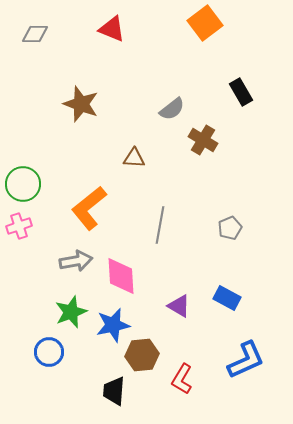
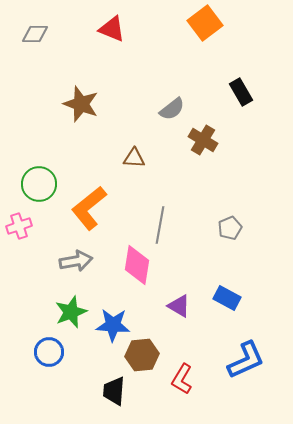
green circle: moved 16 px right
pink diamond: moved 16 px right, 11 px up; rotated 12 degrees clockwise
blue star: rotated 16 degrees clockwise
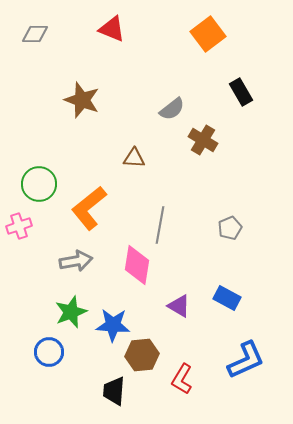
orange square: moved 3 px right, 11 px down
brown star: moved 1 px right, 4 px up
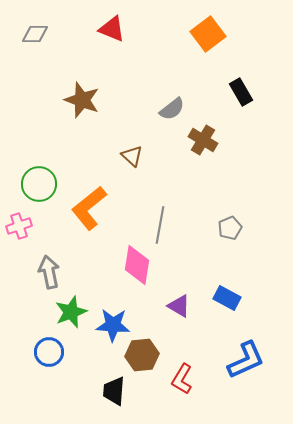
brown triangle: moved 2 px left, 2 px up; rotated 40 degrees clockwise
gray arrow: moved 27 px left, 11 px down; rotated 92 degrees counterclockwise
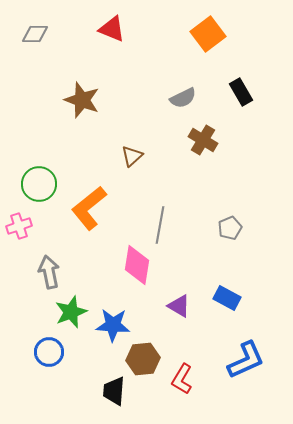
gray semicircle: moved 11 px right, 11 px up; rotated 12 degrees clockwise
brown triangle: rotated 35 degrees clockwise
brown hexagon: moved 1 px right, 4 px down
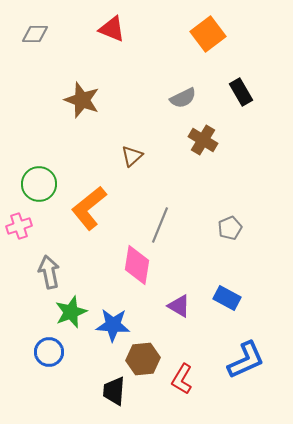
gray line: rotated 12 degrees clockwise
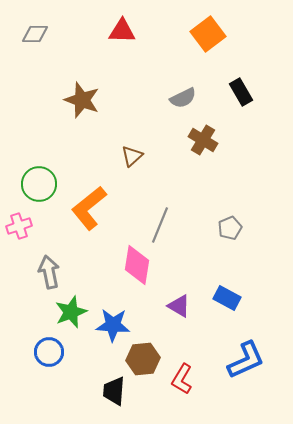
red triangle: moved 10 px right, 2 px down; rotated 20 degrees counterclockwise
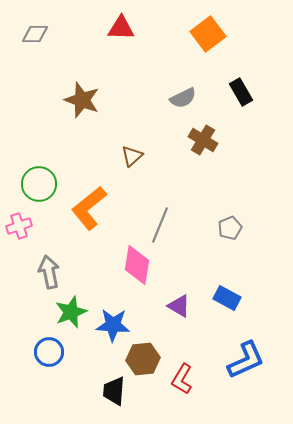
red triangle: moved 1 px left, 3 px up
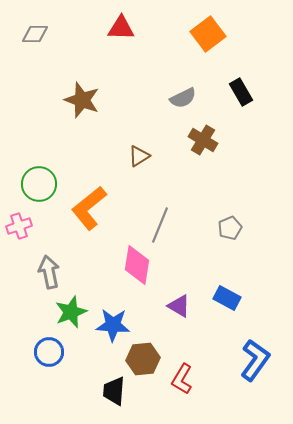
brown triangle: moved 7 px right; rotated 10 degrees clockwise
blue L-shape: moved 9 px right; rotated 30 degrees counterclockwise
